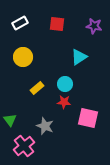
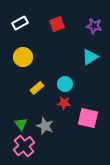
red square: rotated 28 degrees counterclockwise
cyan triangle: moved 11 px right
red star: moved 1 px down
green triangle: moved 11 px right, 4 px down
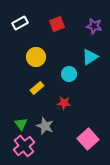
yellow circle: moved 13 px right
cyan circle: moved 4 px right, 10 px up
pink square: moved 21 px down; rotated 35 degrees clockwise
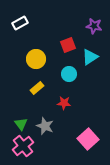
red square: moved 11 px right, 21 px down
yellow circle: moved 2 px down
pink cross: moved 1 px left
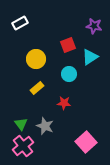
pink square: moved 2 px left, 3 px down
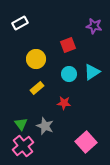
cyan triangle: moved 2 px right, 15 px down
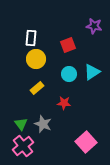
white rectangle: moved 11 px right, 15 px down; rotated 56 degrees counterclockwise
gray star: moved 2 px left, 2 px up
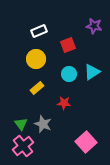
white rectangle: moved 8 px right, 7 px up; rotated 63 degrees clockwise
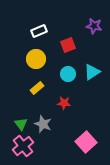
cyan circle: moved 1 px left
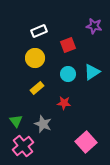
yellow circle: moved 1 px left, 1 px up
green triangle: moved 5 px left, 3 px up
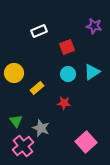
red square: moved 1 px left, 2 px down
yellow circle: moved 21 px left, 15 px down
gray star: moved 2 px left, 4 px down
